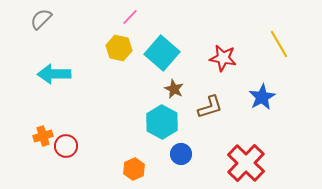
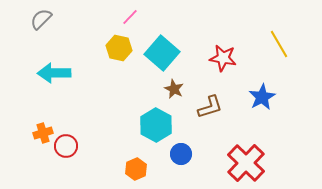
cyan arrow: moved 1 px up
cyan hexagon: moved 6 px left, 3 px down
orange cross: moved 3 px up
orange hexagon: moved 2 px right
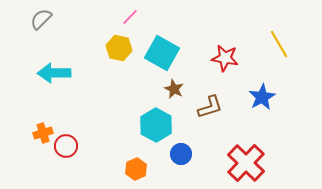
cyan square: rotated 12 degrees counterclockwise
red star: moved 2 px right
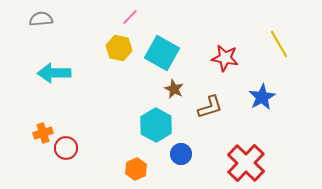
gray semicircle: rotated 40 degrees clockwise
red circle: moved 2 px down
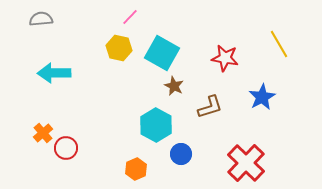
brown star: moved 3 px up
orange cross: rotated 24 degrees counterclockwise
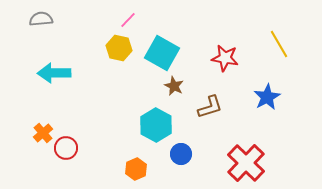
pink line: moved 2 px left, 3 px down
blue star: moved 5 px right
